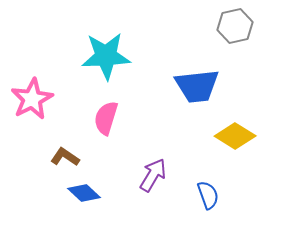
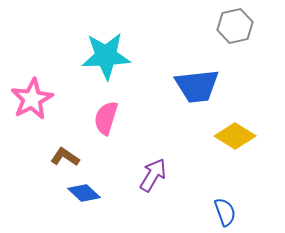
blue semicircle: moved 17 px right, 17 px down
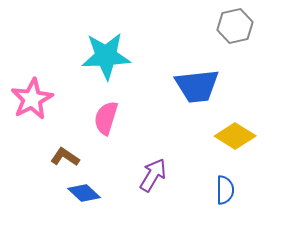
blue semicircle: moved 22 px up; rotated 20 degrees clockwise
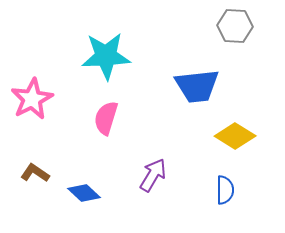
gray hexagon: rotated 16 degrees clockwise
brown L-shape: moved 30 px left, 16 px down
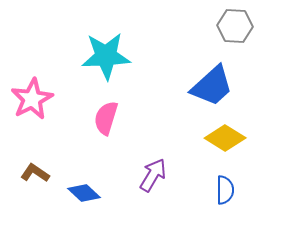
blue trapezoid: moved 15 px right; rotated 36 degrees counterclockwise
yellow diamond: moved 10 px left, 2 px down
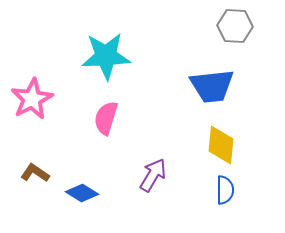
blue trapezoid: rotated 36 degrees clockwise
yellow diamond: moved 4 px left, 7 px down; rotated 63 degrees clockwise
blue diamond: moved 2 px left; rotated 12 degrees counterclockwise
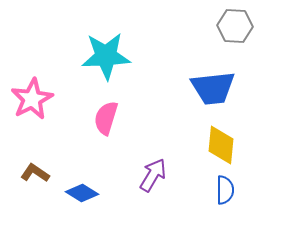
blue trapezoid: moved 1 px right, 2 px down
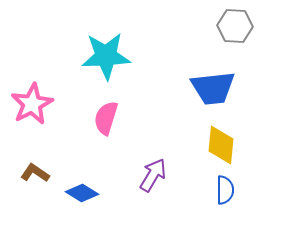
pink star: moved 5 px down
